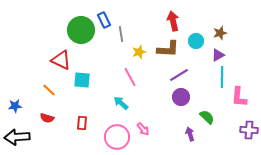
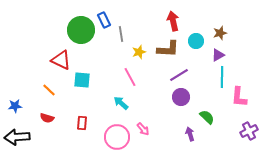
purple cross: moved 1 px down; rotated 30 degrees counterclockwise
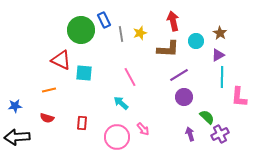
brown star: rotated 24 degrees counterclockwise
yellow star: moved 1 px right, 19 px up
cyan square: moved 2 px right, 7 px up
orange line: rotated 56 degrees counterclockwise
purple circle: moved 3 px right
purple cross: moved 29 px left, 3 px down
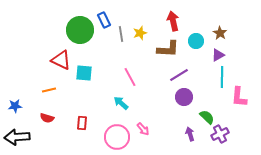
green circle: moved 1 px left
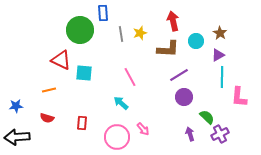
blue rectangle: moved 1 px left, 7 px up; rotated 21 degrees clockwise
blue star: moved 1 px right
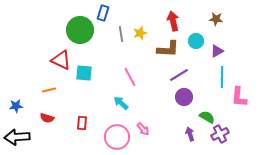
blue rectangle: rotated 21 degrees clockwise
brown star: moved 4 px left, 14 px up; rotated 24 degrees counterclockwise
purple triangle: moved 1 px left, 4 px up
green semicircle: rotated 14 degrees counterclockwise
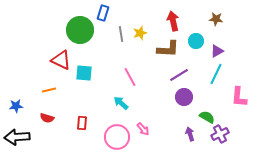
cyan line: moved 6 px left, 3 px up; rotated 25 degrees clockwise
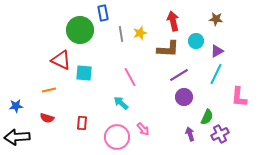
blue rectangle: rotated 28 degrees counterclockwise
green semicircle: rotated 84 degrees clockwise
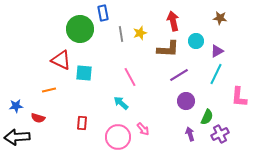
brown star: moved 4 px right, 1 px up
green circle: moved 1 px up
purple circle: moved 2 px right, 4 px down
red semicircle: moved 9 px left
pink circle: moved 1 px right
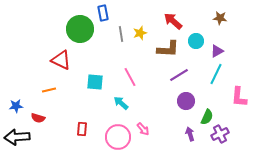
red arrow: rotated 36 degrees counterclockwise
cyan square: moved 11 px right, 9 px down
red rectangle: moved 6 px down
